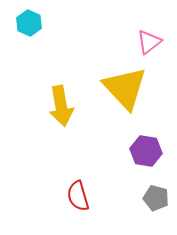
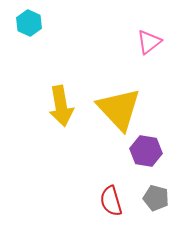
yellow triangle: moved 6 px left, 21 px down
red semicircle: moved 33 px right, 5 px down
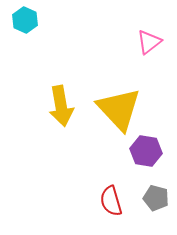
cyan hexagon: moved 4 px left, 3 px up
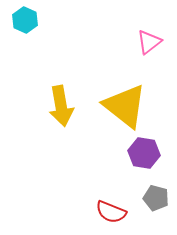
yellow triangle: moved 6 px right, 3 px up; rotated 9 degrees counterclockwise
purple hexagon: moved 2 px left, 2 px down
red semicircle: moved 11 px down; rotated 52 degrees counterclockwise
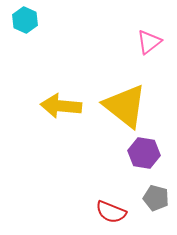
yellow arrow: rotated 105 degrees clockwise
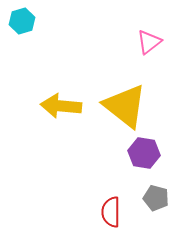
cyan hexagon: moved 3 px left, 1 px down; rotated 20 degrees clockwise
red semicircle: rotated 68 degrees clockwise
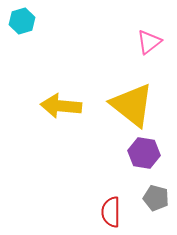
yellow triangle: moved 7 px right, 1 px up
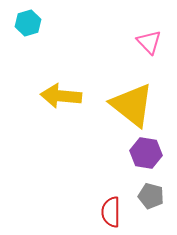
cyan hexagon: moved 6 px right, 2 px down
pink triangle: rotated 36 degrees counterclockwise
yellow arrow: moved 10 px up
purple hexagon: moved 2 px right
gray pentagon: moved 5 px left, 2 px up
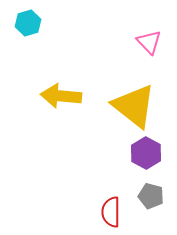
yellow triangle: moved 2 px right, 1 px down
purple hexagon: rotated 20 degrees clockwise
